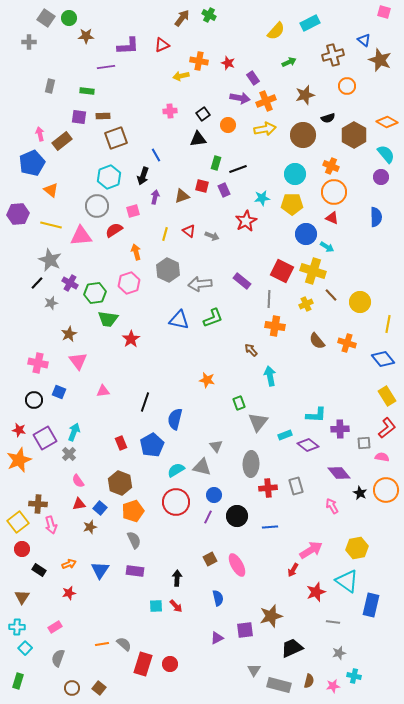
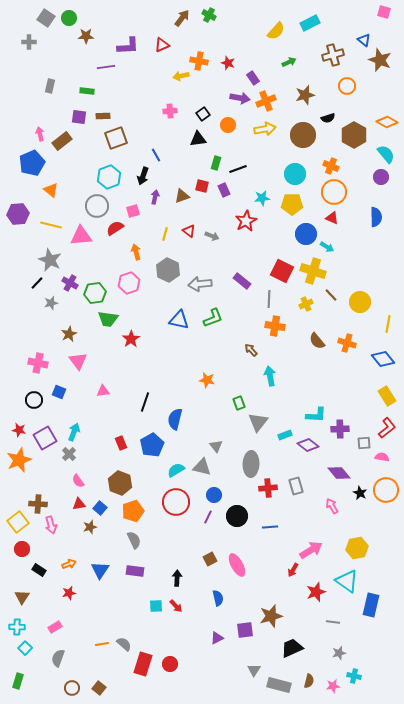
red semicircle at (114, 230): moved 1 px right, 2 px up
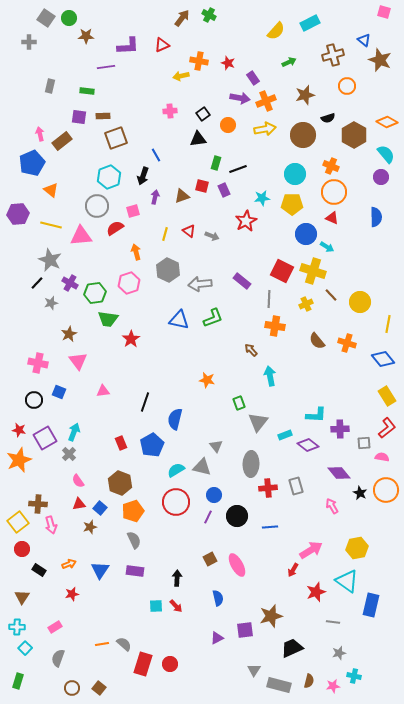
red star at (69, 593): moved 3 px right, 1 px down
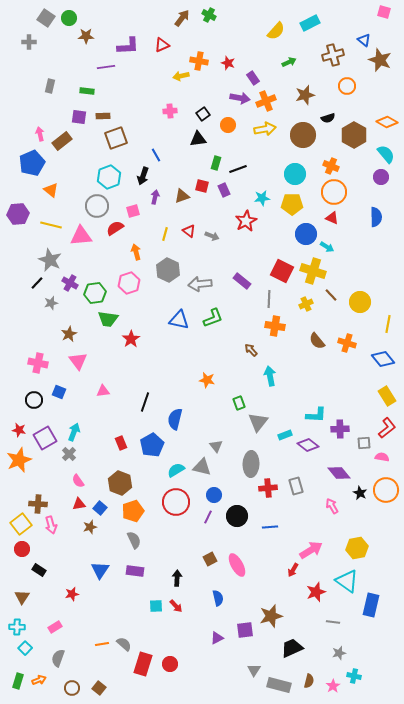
yellow square at (18, 522): moved 3 px right, 2 px down
orange arrow at (69, 564): moved 30 px left, 116 px down
pink star at (333, 686): rotated 24 degrees counterclockwise
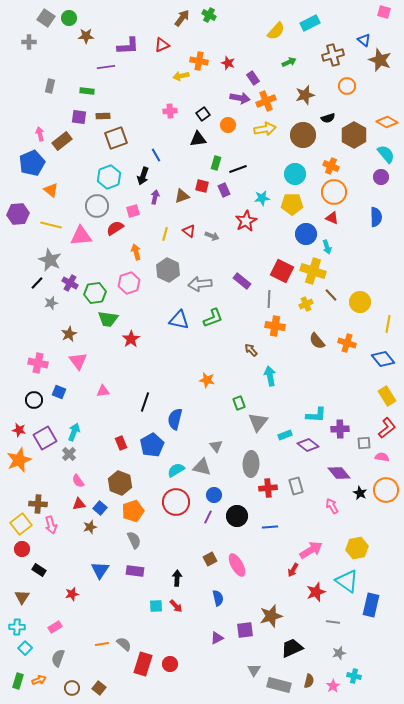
cyan arrow at (327, 247): rotated 40 degrees clockwise
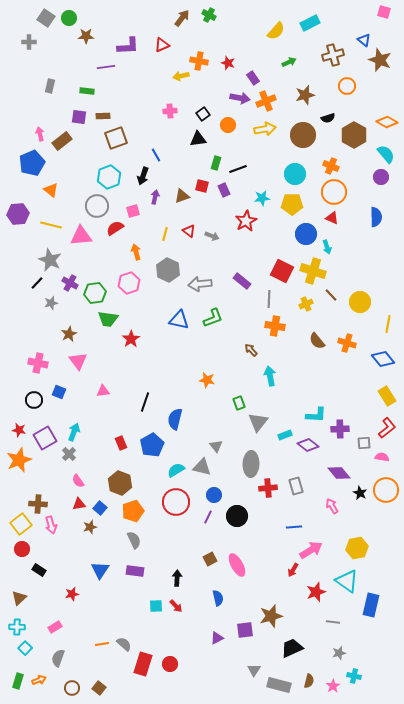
blue line at (270, 527): moved 24 px right
brown triangle at (22, 597): moved 3 px left, 1 px down; rotated 14 degrees clockwise
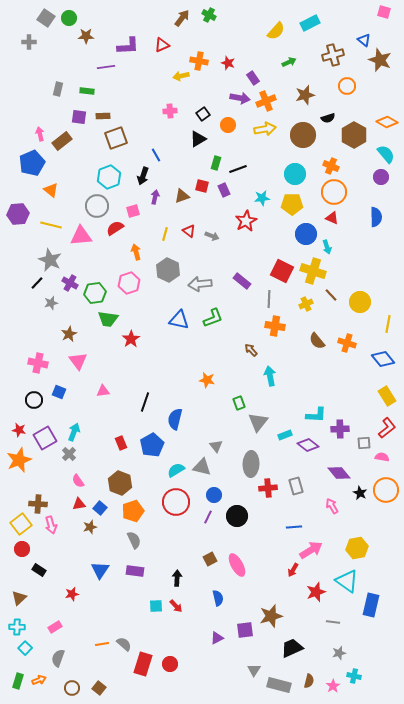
gray rectangle at (50, 86): moved 8 px right, 3 px down
black triangle at (198, 139): rotated 24 degrees counterclockwise
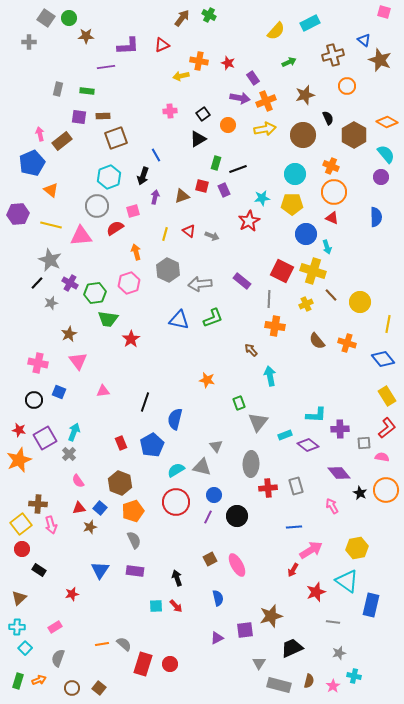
black semicircle at (328, 118): rotated 96 degrees counterclockwise
red star at (246, 221): moved 3 px right
red triangle at (79, 504): moved 4 px down
black arrow at (177, 578): rotated 21 degrees counterclockwise
gray triangle at (254, 670): moved 5 px right, 7 px up
